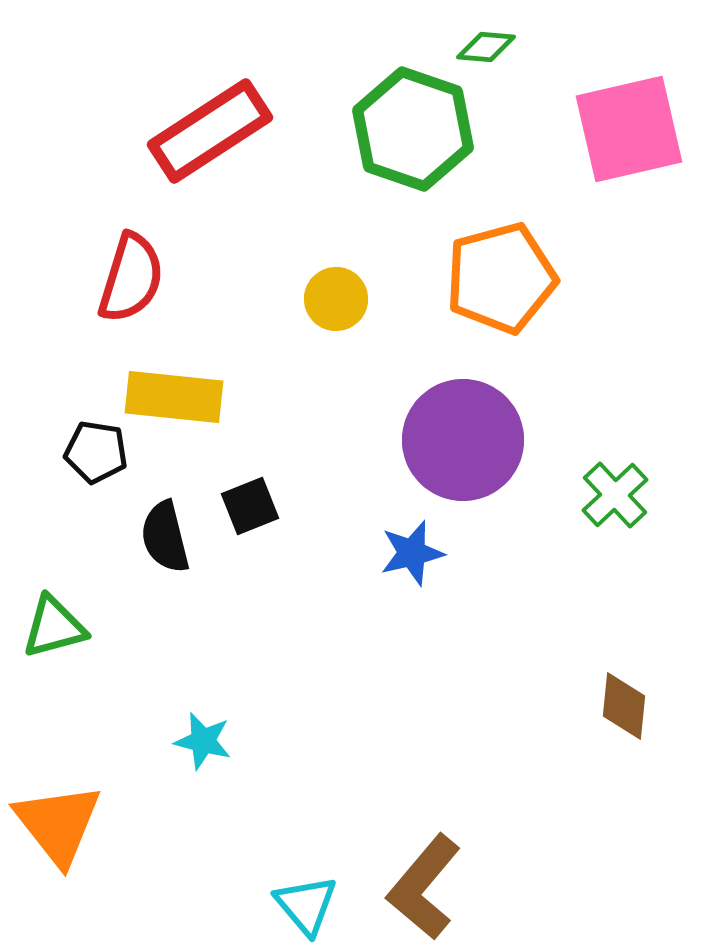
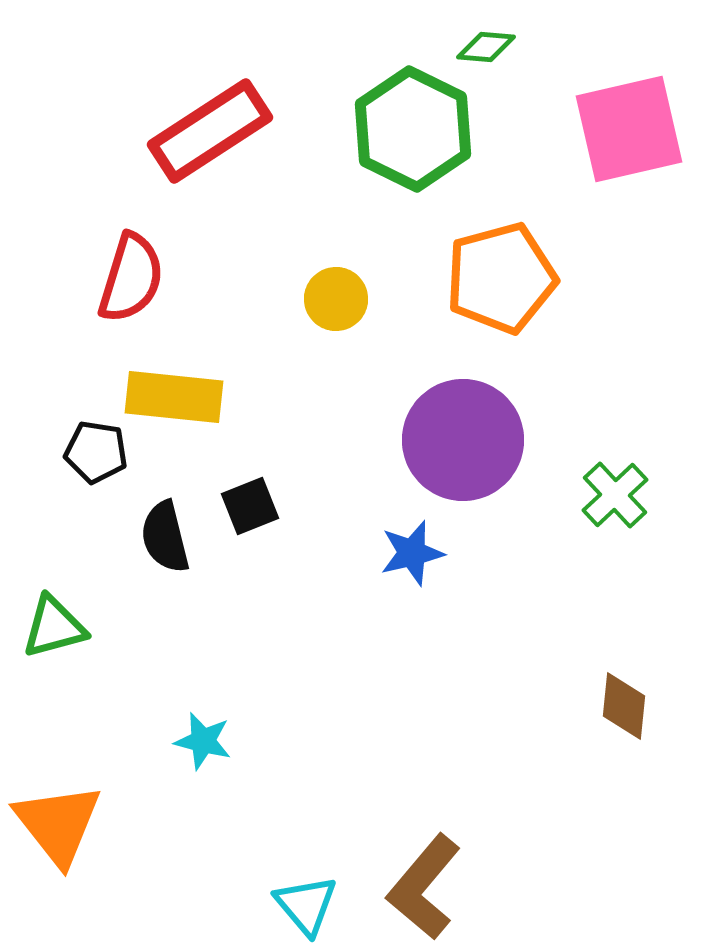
green hexagon: rotated 7 degrees clockwise
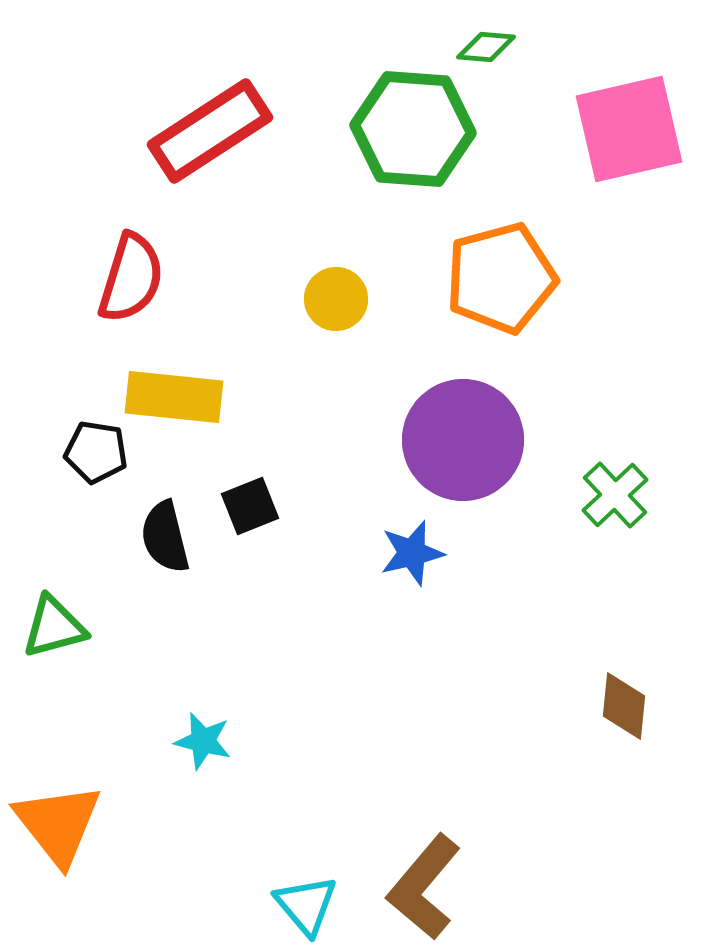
green hexagon: rotated 22 degrees counterclockwise
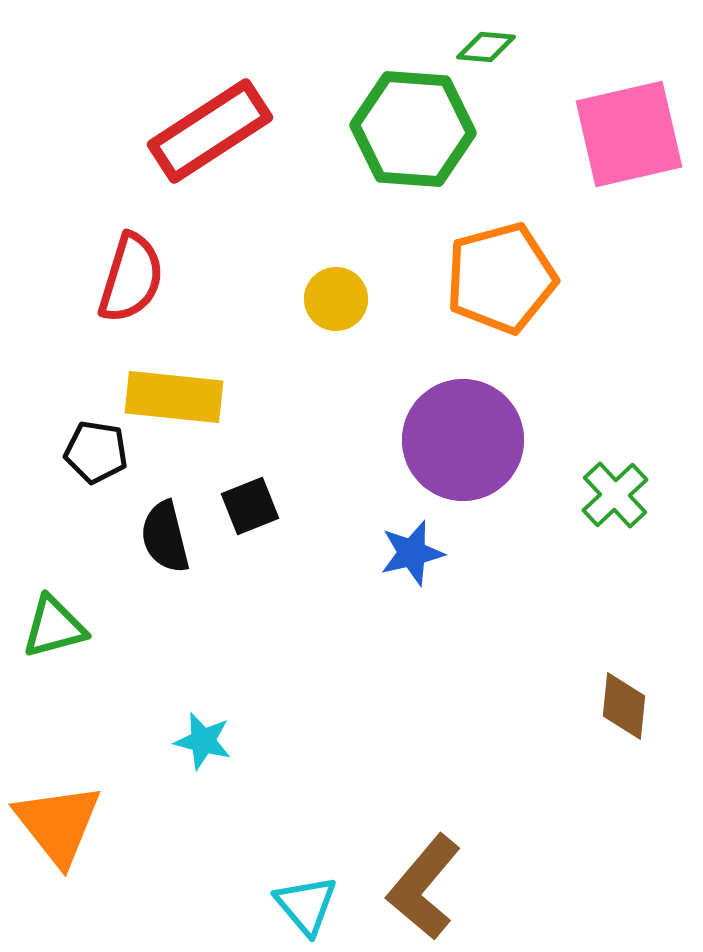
pink square: moved 5 px down
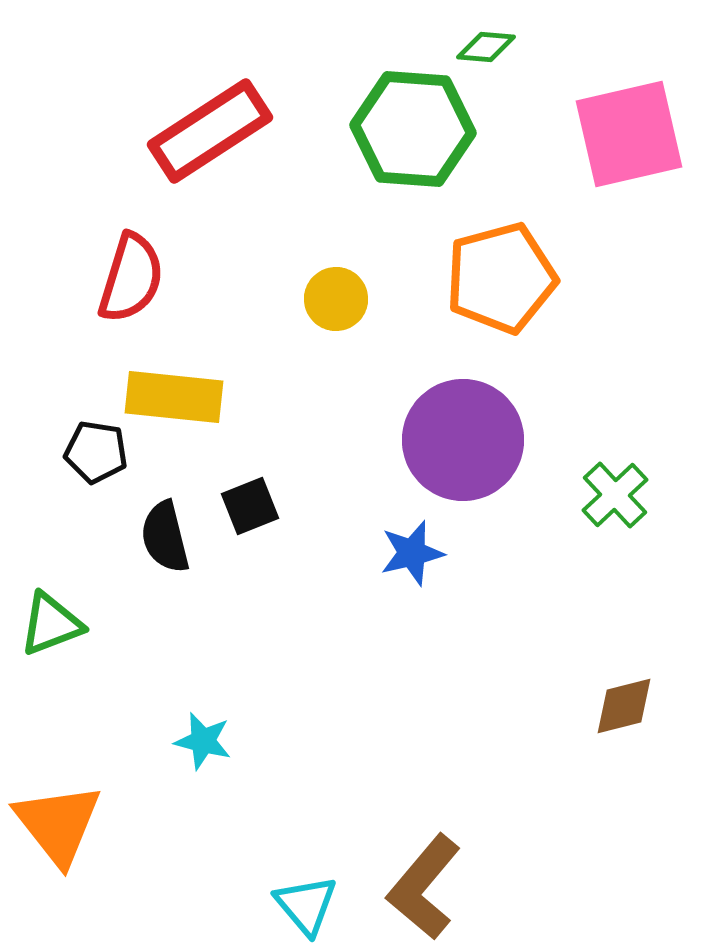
green triangle: moved 3 px left, 3 px up; rotated 6 degrees counterclockwise
brown diamond: rotated 70 degrees clockwise
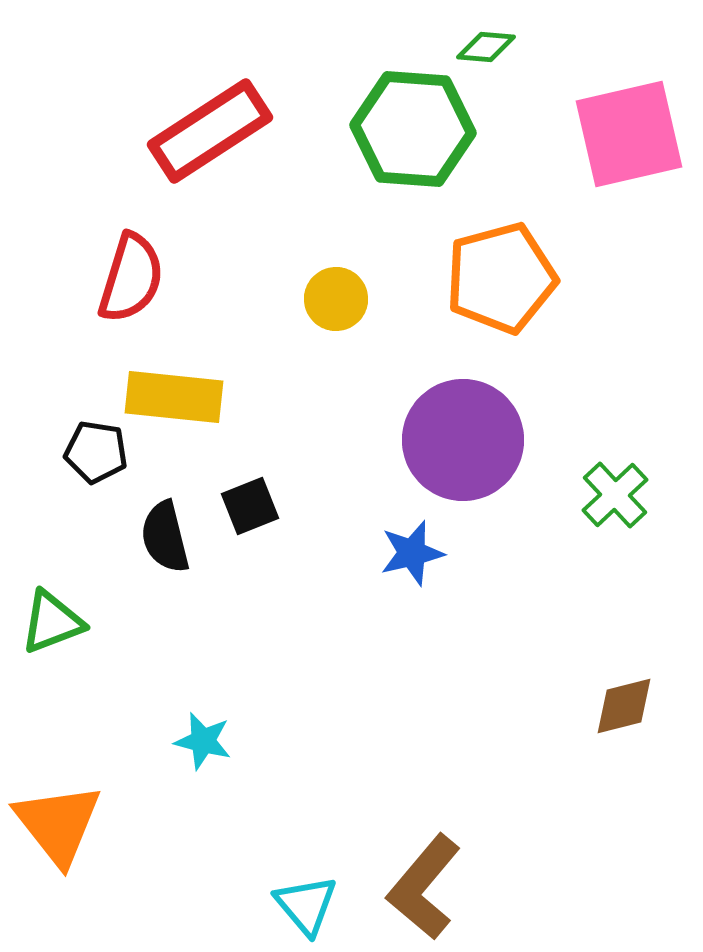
green triangle: moved 1 px right, 2 px up
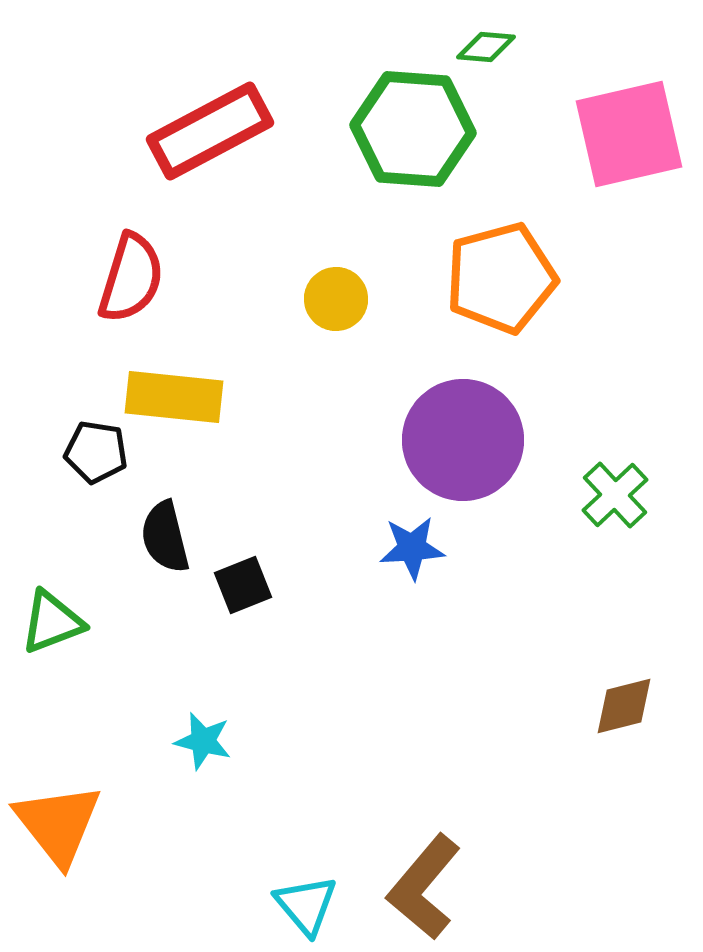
red rectangle: rotated 5 degrees clockwise
black square: moved 7 px left, 79 px down
blue star: moved 5 px up; rotated 10 degrees clockwise
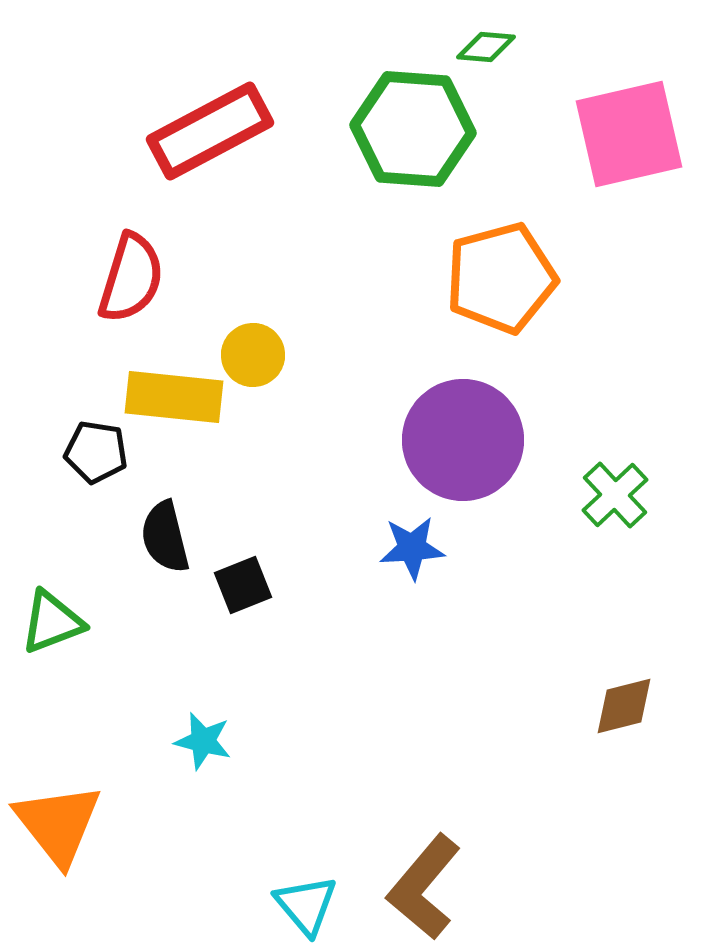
yellow circle: moved 83 px left, 56 px down
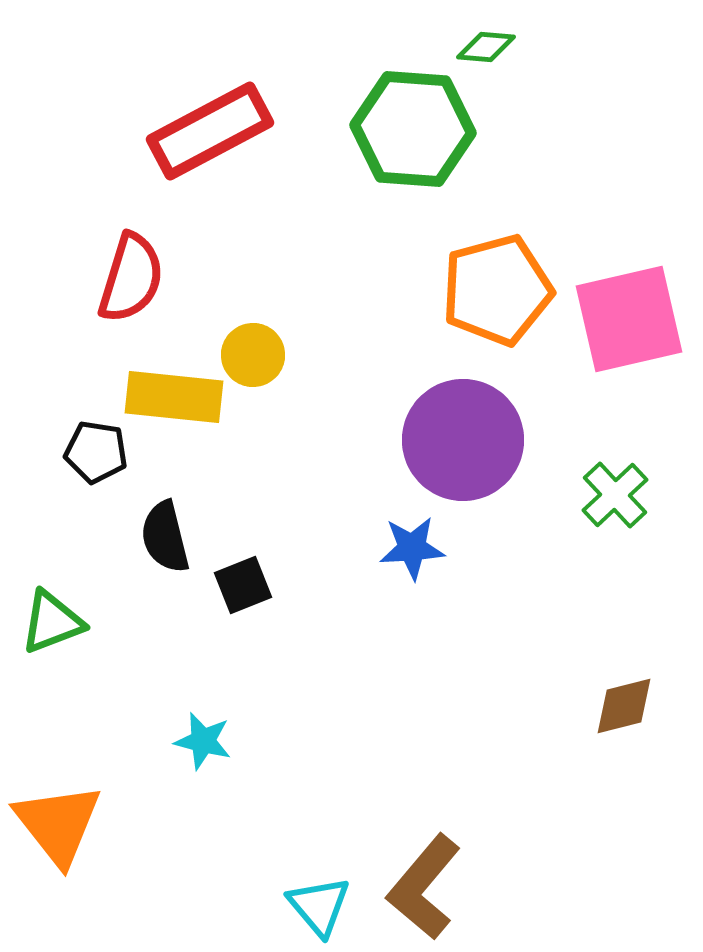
pink square: moved 185 px down
orange pentagon: moved 4 px left, 12 px down
cyan triangle: moved 13 px right, 1 px down
